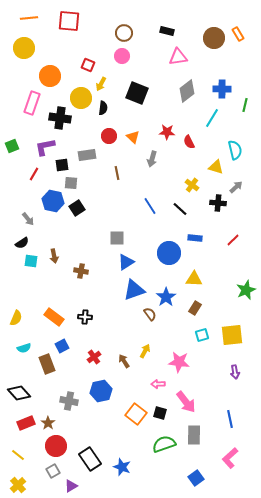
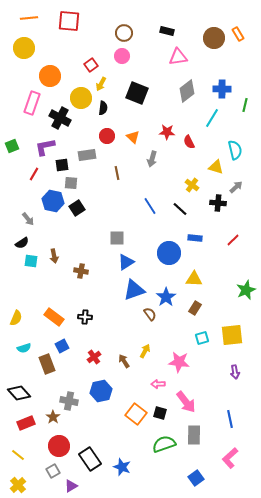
red square at (88, 65): moved 3 px right; rotated 32 degrees clockwise
black cross at (60, 118): rotated 20 degrees clockwise
red circle at (109, 136): moved 2 px left
cyan square at (202, 335): moved 3 px down
brown star at (48, 423): moved 5 px right, 6 px up
red circle at (56, 446): moved 3 px right
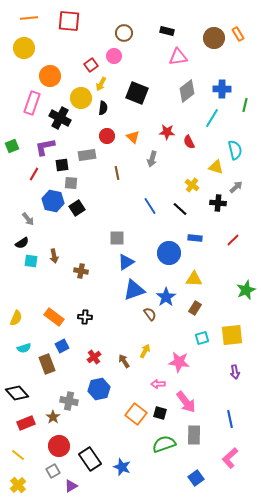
pink circle at (122, 56): moved 8 px left
blue hexagon at (101, 391): moved 2 px left, 2 px up
black diamond at (19, 393): moved 2 px left
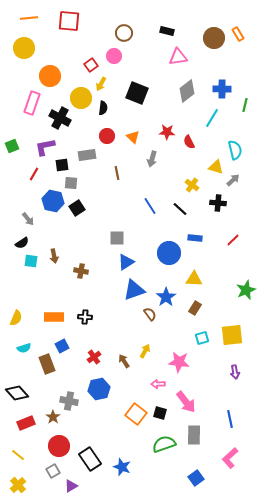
gray arrow at (236, 187): moved 3 px left, 7 px up
orange rectangle at (54, 317): rotated 36 degrees counterclockwise
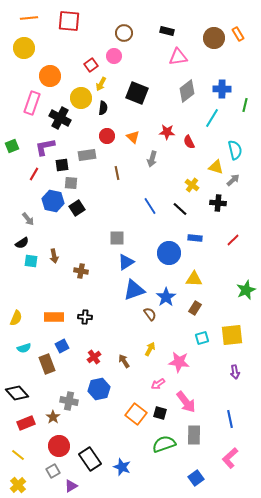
yellow arrow at (145, 351): moved 5 px right, 2 px up
pink arrow at (158, 384): rotated 32 degrees counterclockwise
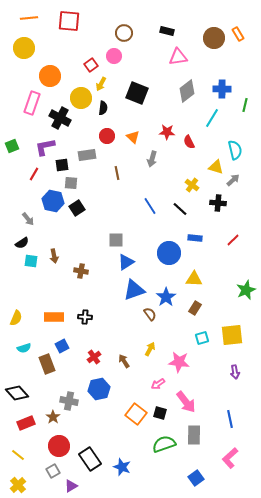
gray square at (117, 238): moved 1 px left, 2 px down
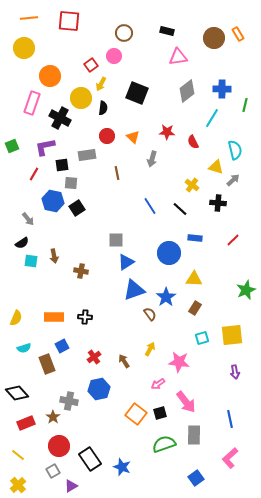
red semicircle at (189, 142): moved 4 px right
black square at (160, 413): rotated 32 degrees counterclockwise
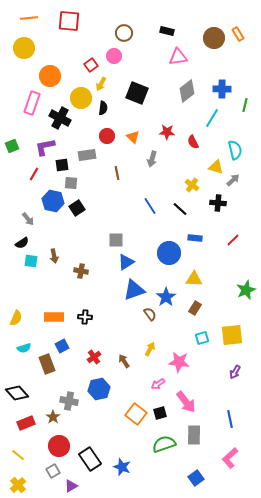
purple arrow at (235, 372): rotated 40 degrees clockwise
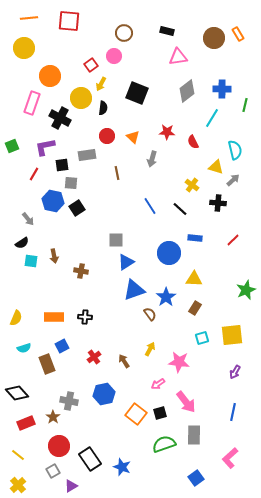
blue hexagon at (99, 389): moved 5 px right, 5 px down
blue line at (230, 419): moved 3 px right, 7 px up; rotated 24 degrees clockwise
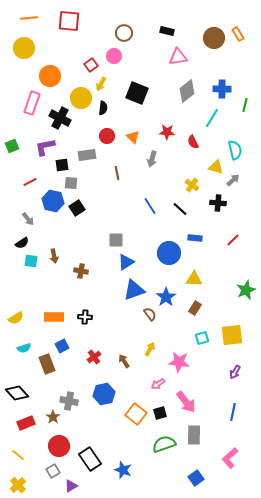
red line at (34, 174): moved 4 px left, 8 px down; rotated 32 degrees clockwise
yellow semicircle at (16, 318): rotated 35 degrees clockwise
blue star at (122, 467): moved 1 px right, 3 px down
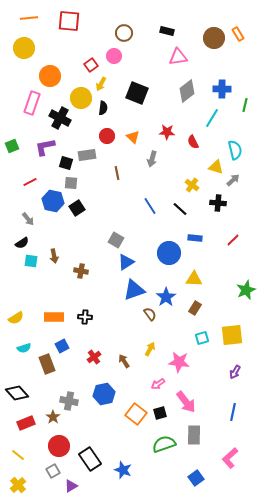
black square at (62, 165): moved 4 px right, 2 px up; rotated 24 degrees clockwise
gray square at (116, 240): rotated 28 degrees clockwise
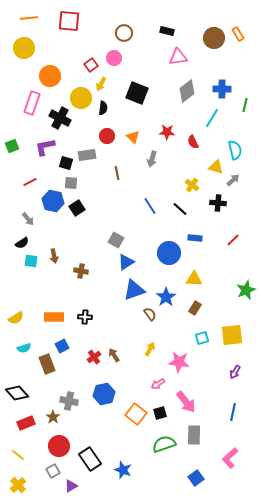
pink circle at (114, 56): moved 2 px down
brown arrow at (124, 361): moved 10 px left, 6 px up
